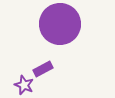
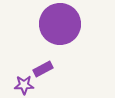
purple star: rotated 24 degrees counterclockwise
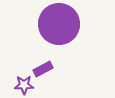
purple circle: moved 1 px left
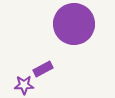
purple circle: moved 15 px right
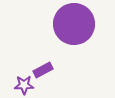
purple rectangle: moved 1 px down
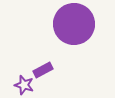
purple star: rotated 18 degrees clockwise
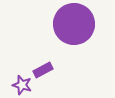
purple star: moved 2 px left
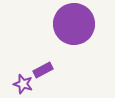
purple star: moved 1 px right, 1 px up
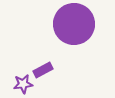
purple star: rotated 24 degrees counterclockwise
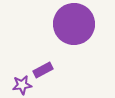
purple star: moved 1 px left, 1 px down
